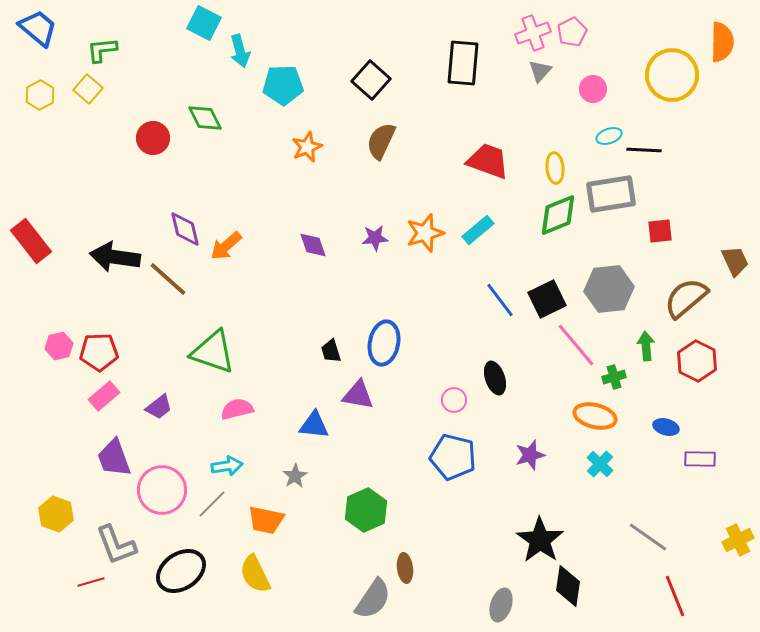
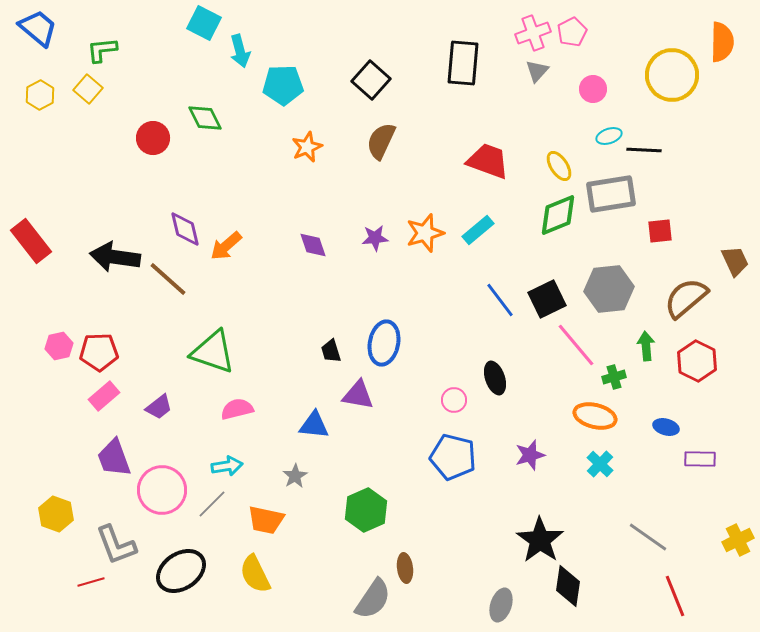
gray triangle at (540, 71): moved 3 px left
yellow ellipse at (555, 168): moved 4 px right, 2 px up; rotated 28 degrees counterclockwise
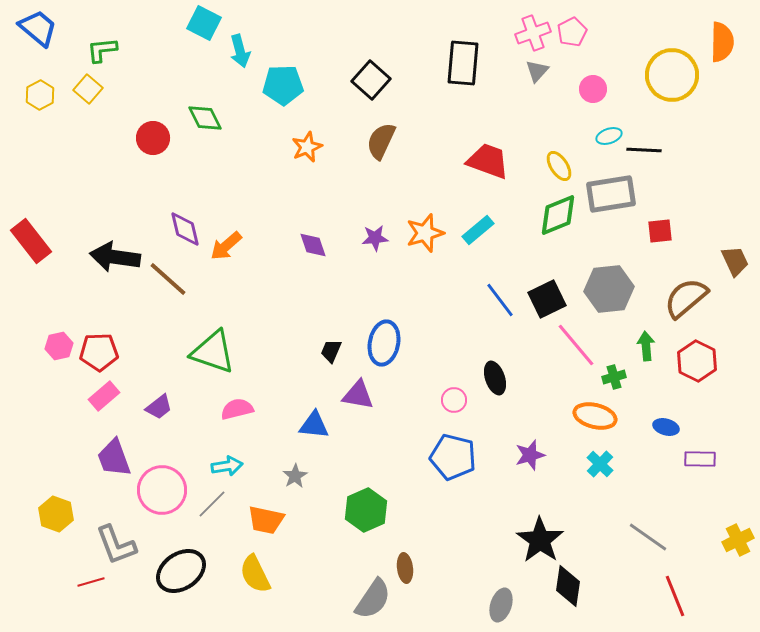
black trapezoid at (331, 351): rotated 40 degrees clockwise
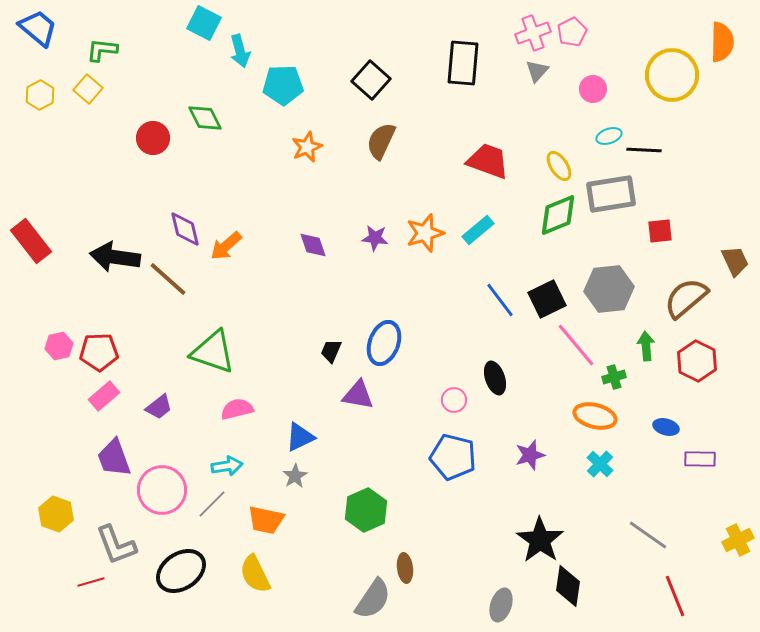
green L-shape at (102, 50): rotated 12 degrees clockwise
purple star at (375, 238): rotated 12 degrees clockwise
blue ellipse at (384, 343): rotated 9 degrees clockwise
blue triangle at (314, 425): moved 14 px left, 12 px down; rotated 32 degrees counterclockwise
gray line at (648, 537): moved 2 px up
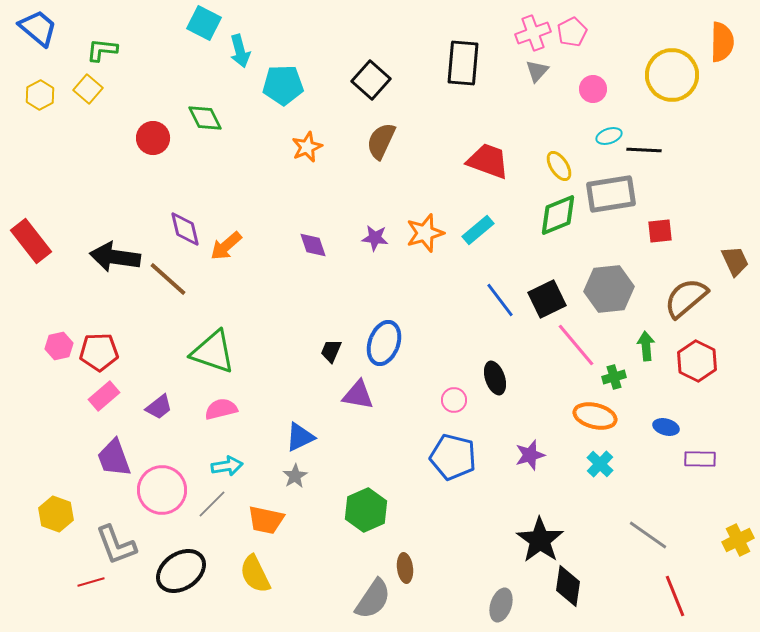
pink semicircle at (237, 409): moved 16 px left
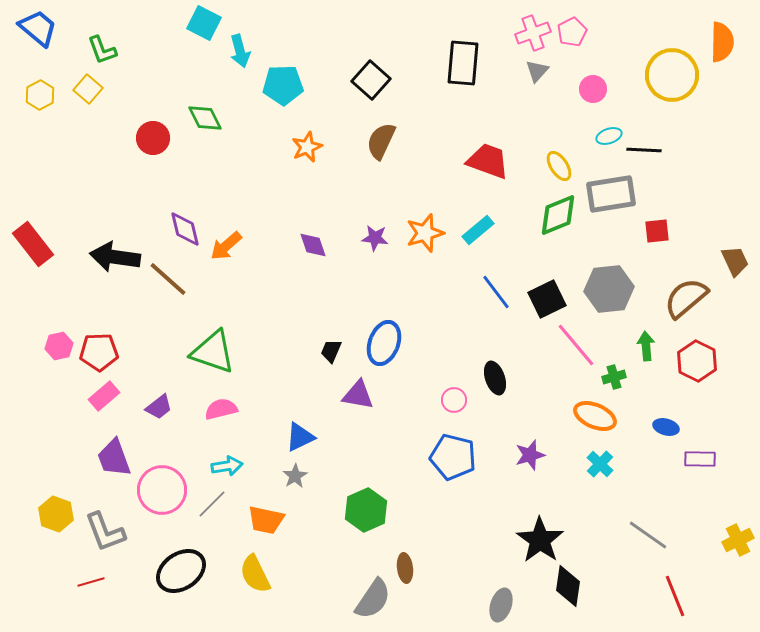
green L-shape at (102, 50): rotated 116 degrees counterclockwise
red square at (660, 231): moved 3 px left
red rectangle at (31, 241): moved 2 px right, 3 px down
blue line at (500, 300): moved 4 px left, 8 px up
orange ellipse at (595, 416): rotated 9 degrees clockwise
gray L-shape at (116, 545): moved 11 px left, 13 px up
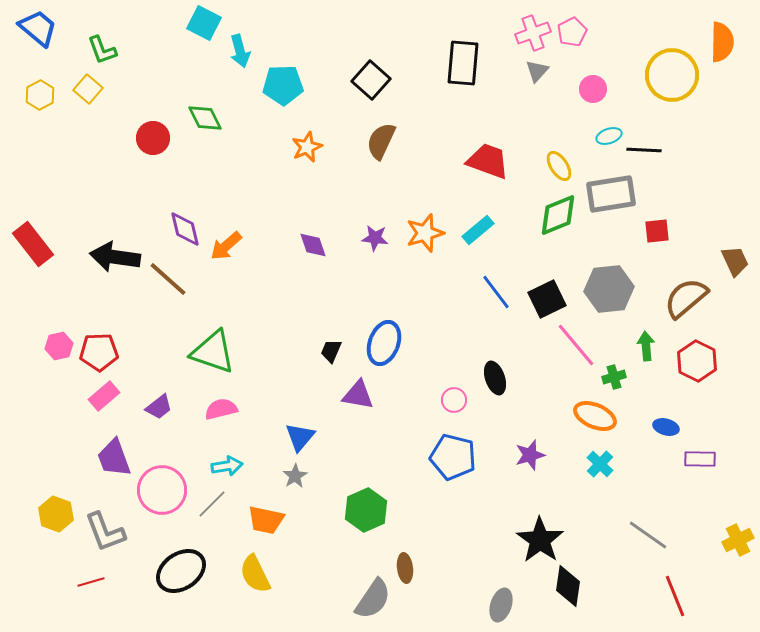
blue triangle at (300, 437): rotated 24 degrees counterclockwise
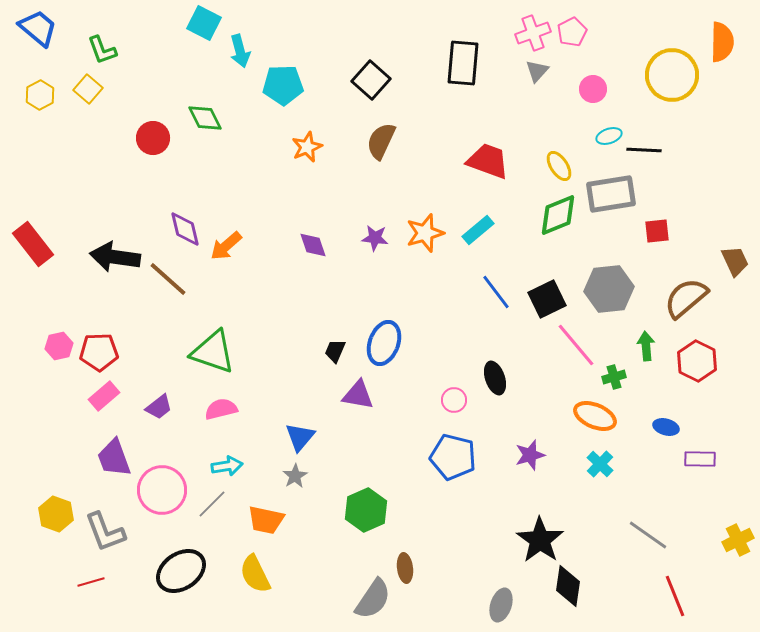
black trapezoid at (331, 351): moved 4 px right
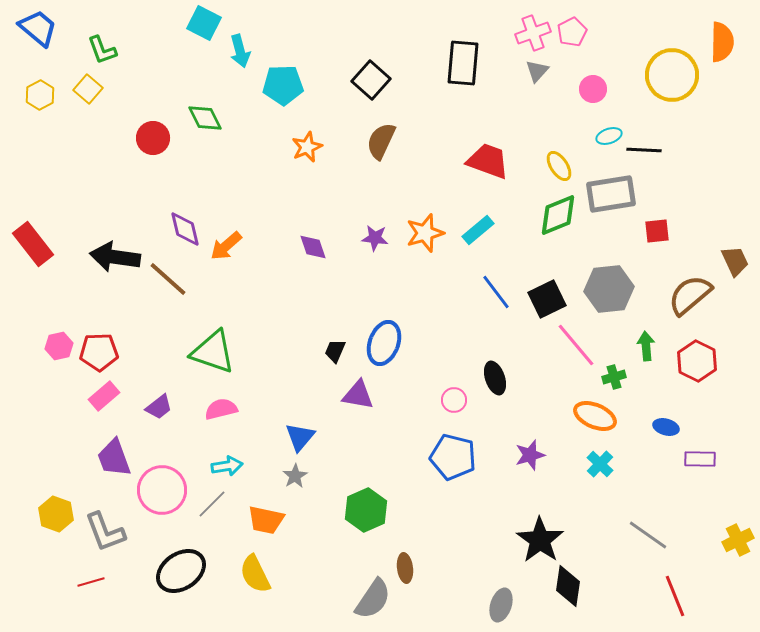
purple diamond at (313, 245): moved 2 px down
brown semicircle at (686, 298): moved 4 px right, 3 px up
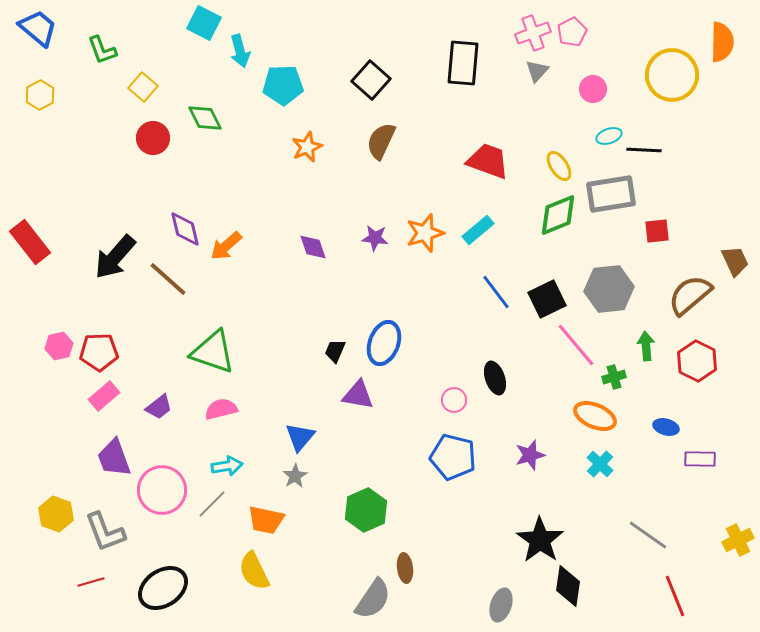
yellow square at (88, 89): moved 55 px right, 2 px up
red rectangle at (33, 244): moved 3 px left, 2 px up
black arrow at (115, 257): rotated 57 degrees counterclockwise
black ellipse at (181, 571): moved 18 px left, 17 px down
yellow semicircle at (255, 574): moved 1 px left, 3 px up
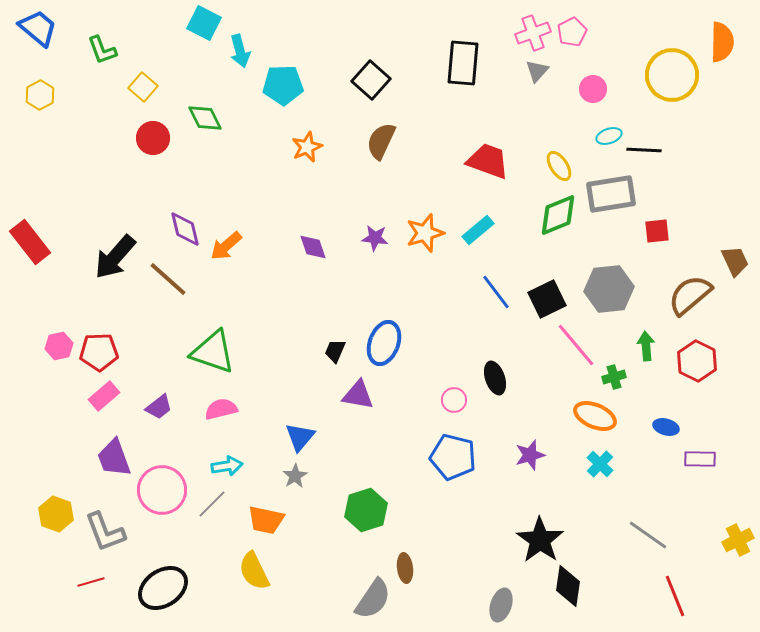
green hexagon at (366, 510): rotated 6 degrees clockwise
